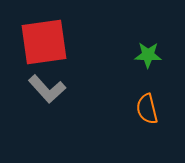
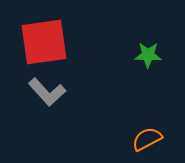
gray L-shape: moved 3 px down
orange semicircle: moved 30 px down; rotated 76 degrees clockwise
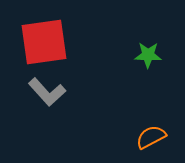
orange semicircle: moved 4 px right, 2 px up
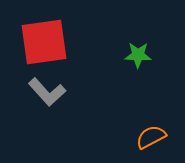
green star: moved 10 px left
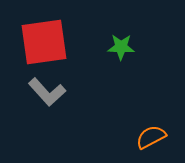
green star: moved 17 px left, 8 px up
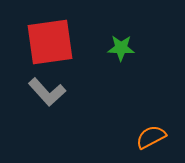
red square: moved 6 px right
green star: moved 1 px down
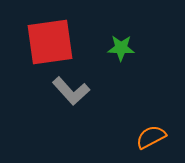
gray L-shape: moved 24 px right, 1 px up
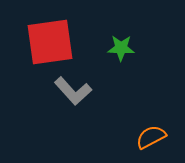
gray L-shape: moved 2 px right
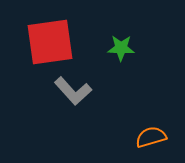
orange semicircle: rotated 12 degrees clockwise
